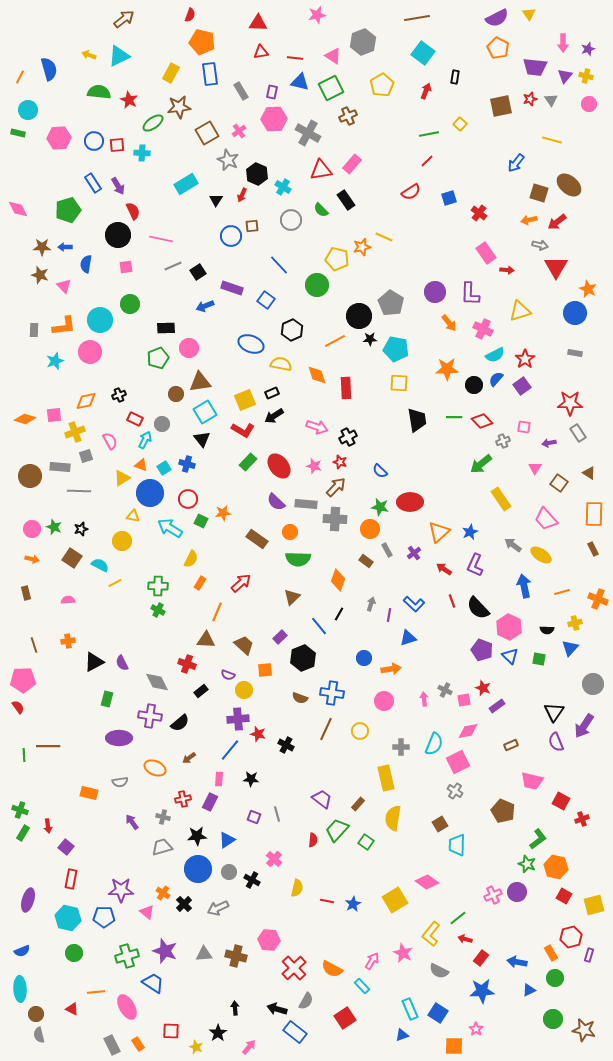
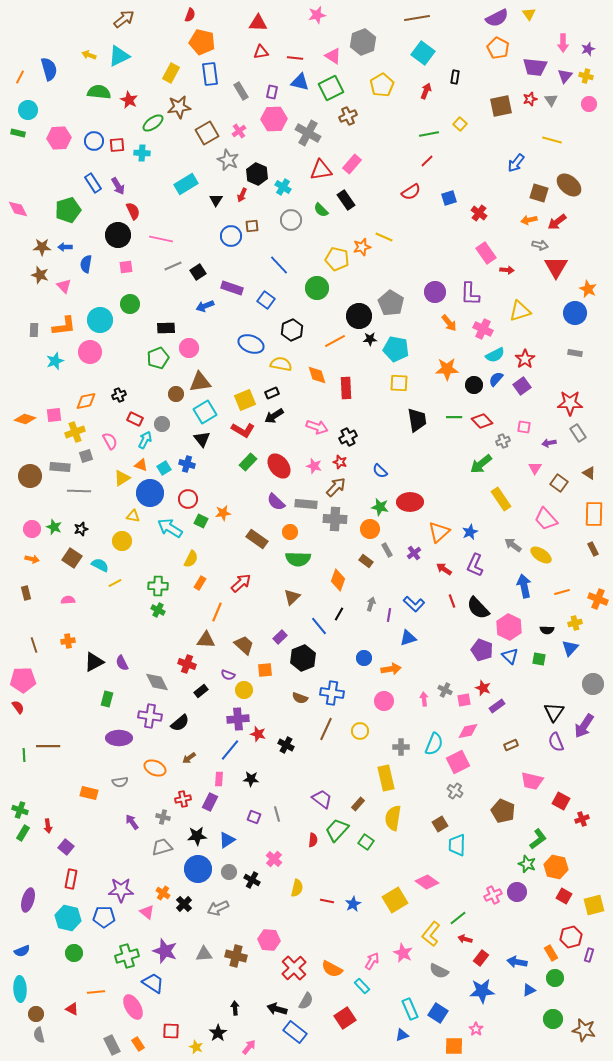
green circle at (317, 285): moved 3 px down
pink ellipse at (127, 1007): moved 6 px right
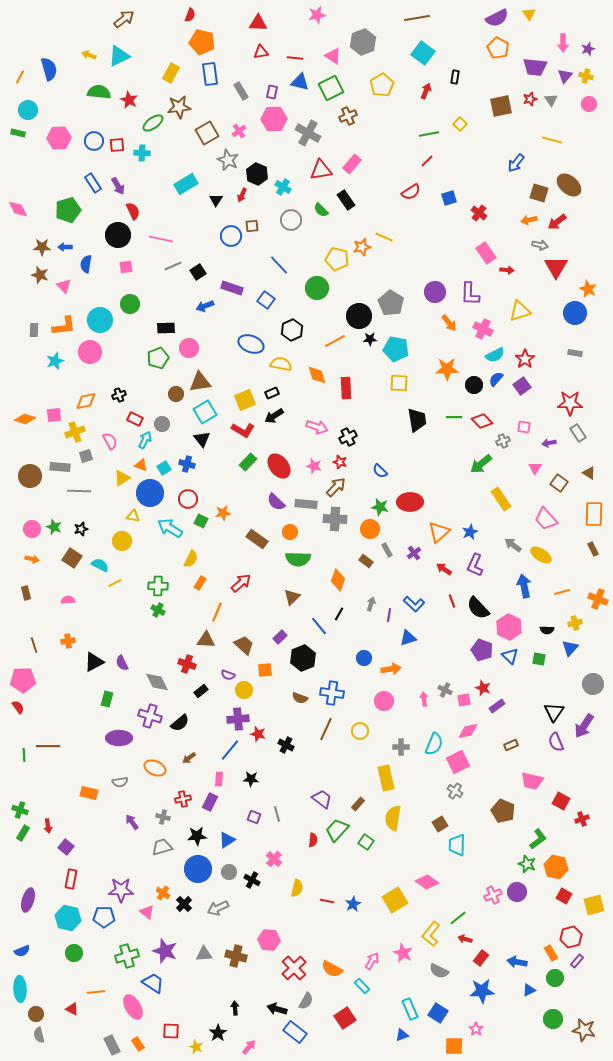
purple cross at (150, 716): rotated 10 degrees clockwise
purple rectangle at (589, 955): moved 12 px left, 6 px down; rotated 24 degrees clockwise
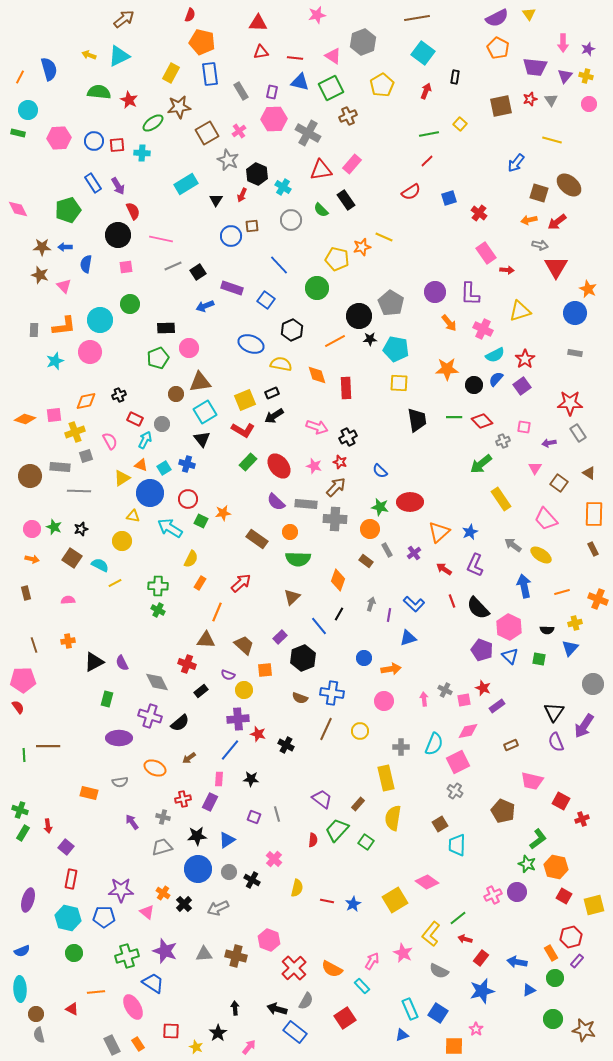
pink hexagon at (269, 940): rotated 15 degrees clockwise
blue star at (482, 991): rotated 10 degrees counterclockwise
